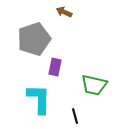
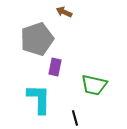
gray pentagon: moved 3 px right
black line: moved 2 px down
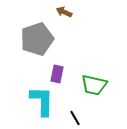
purple rectangle: moved 2 px right, 7 px down
cyan L-shape: moved 3 px right, 2 px down
black line: rotated 14 degrees counterclockwise
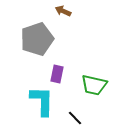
brown arrow: moved 1 px left, 1 px up
black line: rotated 14 degrees counterclockwise
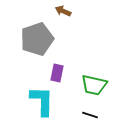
purple rectangle: moved 1 px up
black line: moved 15 px right, 3 px up; rotated 28 degrees counterclockwise
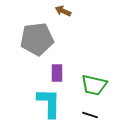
gray pentagon: rotated 12 degrees clockwise
purple rectangle: rotated 12 degrees counterclockwise
cyan L-shape: moved 7 px right, 2 px down
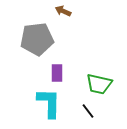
green trapezoid: moved 5 px right, 1 px up
black line: moved 2 px left, 4 px up; rotated 35 degrees clockwise
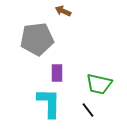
black line: moved 1 px up
